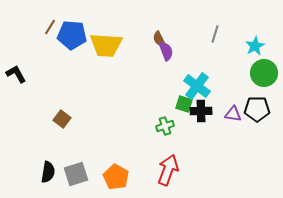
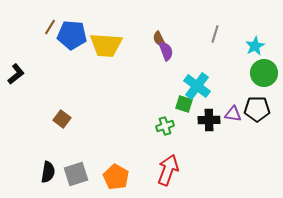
black L-shape: rotated 80 degrees clockwise
black cross: moved 8 px right, 9 px down
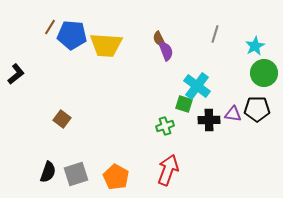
black semicircle: rotated 10 degrees clockwise
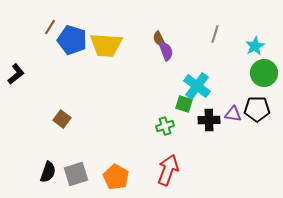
blue pentagon: moved 5 px down; rotated 12 degrees clockwise
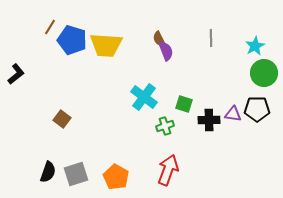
gray line: moved 4 px left, 4 px down; rotated 18 degrees counterclockwise
cyan cross: moved 53 px left, 11 px down
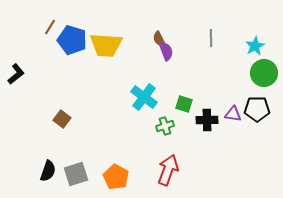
black cross: moved 2 px left
black semicircle: moved 1 px up
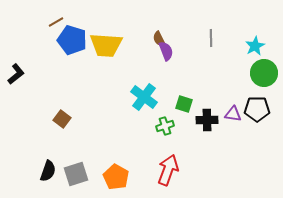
brown line: moved 6 px right, 5 px up; rotated 28 degrees clockwise
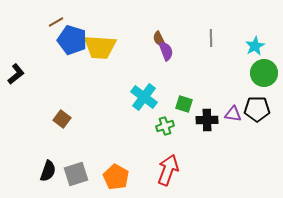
yellow trapezoid: moved 6 px left, 2 px down
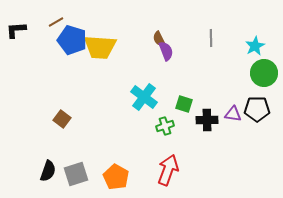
black L-shape: moved 44 px up; rotated 145 degrees counterclockwise
